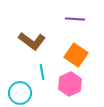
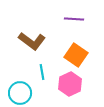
purple line: moved 1 px left
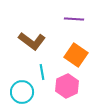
pink hexagon: moved 3 px left, 2 px down
cyan circle: moved 2 px right, 1 px up
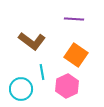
cyan circle: moved 1 px left, 3 px up
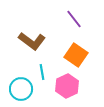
purple line: rotated 48 degrees clockwise
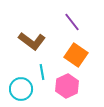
purple line: moved 2 px left, 3 px down
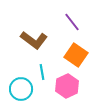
brown L-shape: moved 2 px right, 1 px up
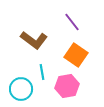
pink hexagon: rotated 15 degrees clockwise
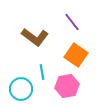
brown L-shape: moved 1 px right, 3 px up
